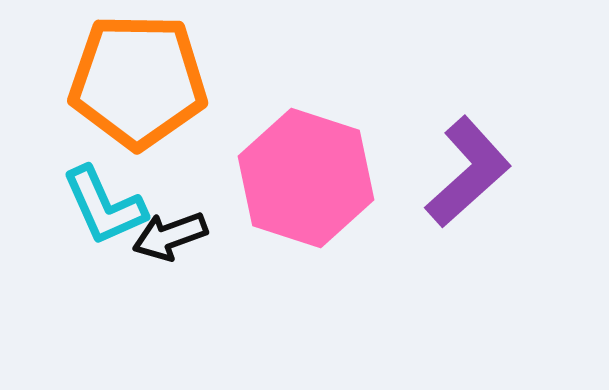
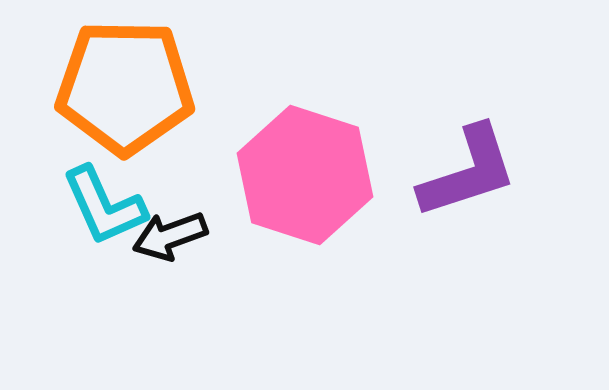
orange pentagon: moved 13 px left, 6 px down
purple L-shape: rotated 24 degrees clockwise
pink hexagon: moved 1 px left, 3 px up
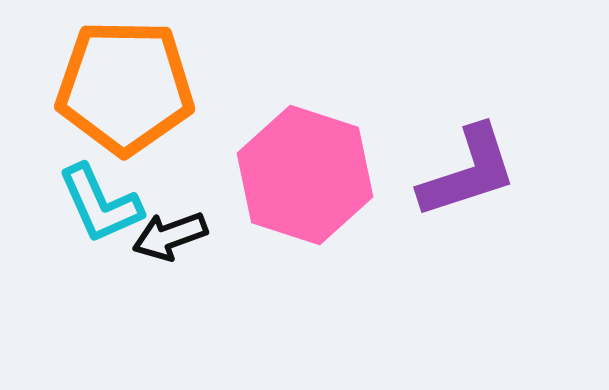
cyan L-shape: moved 4 px left, 2 px up
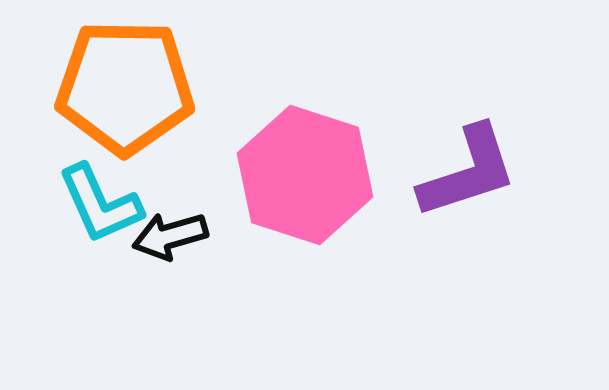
black arrow: rotated 4 degrees clockwise
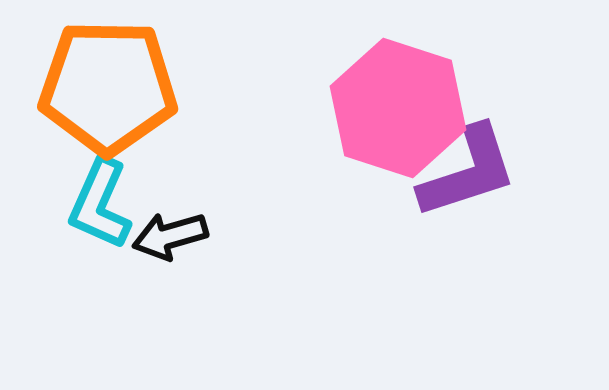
orange pentagon: moved 17 px left
pink hexagon: moved 93 px right, 67 px up
cyan L-shape: rotated 48 degrees clockwise
